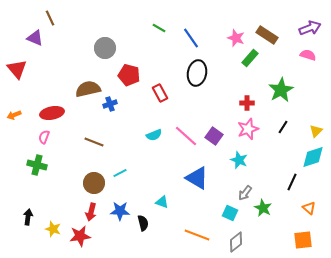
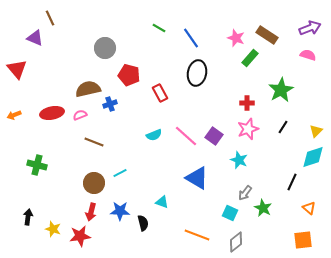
pink semicircle at (44, 137): moved 36 px right, 22 px up; rotated 48 degrees clockwise
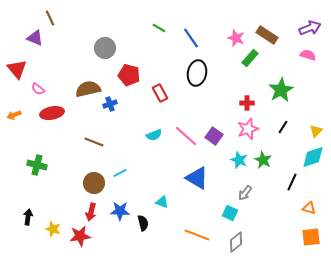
pink semicircle at (80, 115): moved 42 px left, 26 px up; rotated 120 degrees counterclockwise
green star at (263, 208): moved 48 px up
orange triangle at (309, 208): rotated 24 degrees counterclockwise
orange square at (303, 240): moved 8 px right, 3 px up
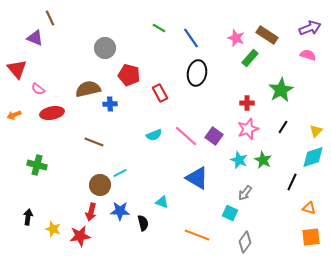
blue cross at (110, 104): rotated 16 degrees clockwise
brown circle at (94, 183): moved 6 px right, 2 px down
gray diamond at (236, 242): moved 9 px right; rotated 15 degrees counterclockwise
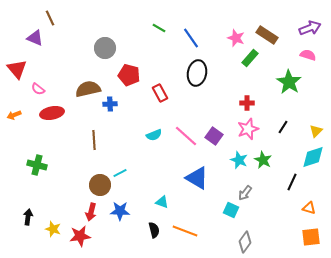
green star at (281, 90): moved 8 px right, 8 px up; rotated 10 degrees counterclockwise
brown line at (94, 142): moved 2 px up; rotated 66 degrees clockwise
cyan square at (230, 213): moved 1 px right, 3 px up
black semicircle at (143, 223): moved 11 px right, 7 px down
orange line at (197, 235): moved 12 px left, 4 px up
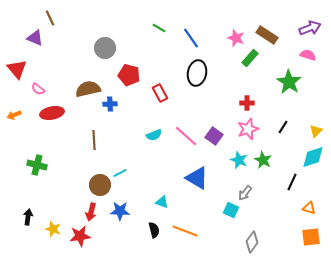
gray diamond at (245, 242): moved 7 px right
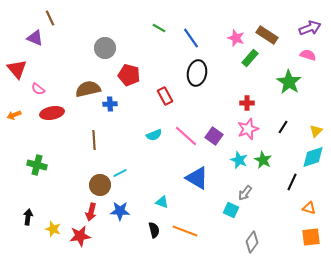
red rectangle at (160, 93): moved 5 px right, 3 px down
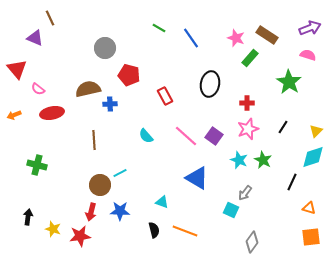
black ellipse at (197, 73): moved 13 px right, 11 px down
cyan semicircle at (154, 135): moved 8 px left, 1 px down; rotated 70 degrees clockwise
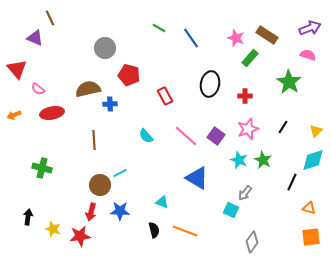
red cross at (247, 103): moved 2 px left, 7 px up
purple square at (214, 136): moved 2 px right
cyan diamond at (313, 157): moved 3 px down
green cross at (37, 165): moved 5 px right, 3 px down
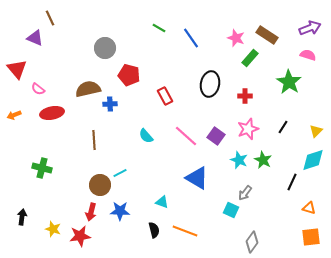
black arrow at (28, 217): moved 6 px left
